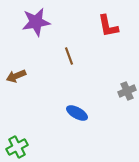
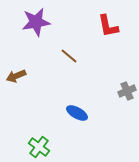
brown line: rotated 30 degrees counterclockwise
green cross: moved 22 px right; rotated 25 degrees counterclockwise
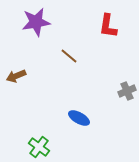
red L-shape: rotated 20 degrees clockwise
blue ellipse: moved 2 px right, 5 px down
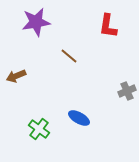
green cross: moved 18 px up
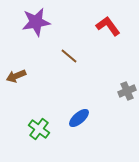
red L-shape: rotated 135 degrees clockwise
blue ellipse: rotated 70 degrees counterclockwise
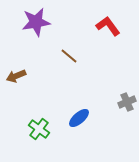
gray cross: moved 11 px down
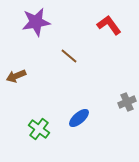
red L-shape: moved 1 px right, 1 px up
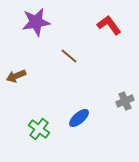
gray cross: moved 2 px left, 1 px up
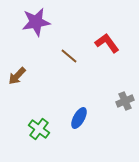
red L-shape: moved 2 px left, 18 px down
brown arrow: moved 1 px right; rotated 24 degrees counterclockwise
blue ellipse: rotated 20 degrees counterclockwise
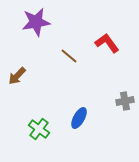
gray cross: rotated 12 degrees clockwise
